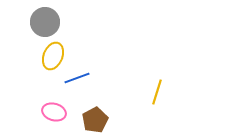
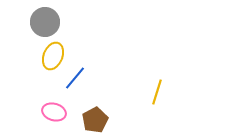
blue line: moved 2 px left; rotated 30 degrees counterclockwise
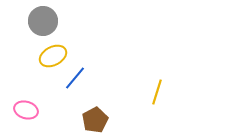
gray circle: moved 2 px left, 1 px up
yellow ellipse: rotated 40 degrees clockwise
pink ellipse: moved 28 px left, 2 px up
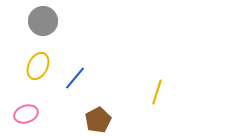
yellow ellipse: moved 15 px left, 10 px down; rotated 36 degrees counterclockwise
pink ellipse: moved 4 px down; rotated 35 degrees counterclockwise
brown pentagon: moved 3 px right
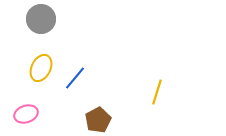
gray circle: moved 2 px left, 2 px up
yellow ellipse: moved 3 px right, 2 px down
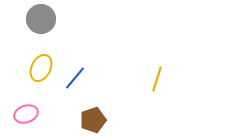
yellow line: moved 13 px up
brown pentagon: moved 5 px left; rotated 10 degrees clockwise
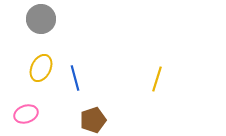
blue line: rotated 55 degrees counterclockwise
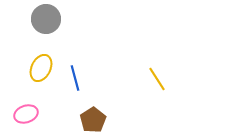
gray circle: moved 5 px right
yellow line: rotated 50 degrees counterclockwise
brown pentagon: rotated 15 degrees counterclockwise
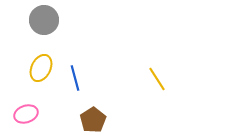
gray circle: moved 2 px left, 1 px down
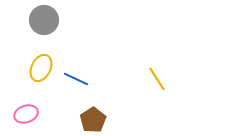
blue line: moved 1 px right, 1 px down; rotated 50 degrees counterclockwise
